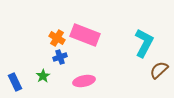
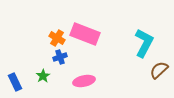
pink rectangle: moved 1 px up
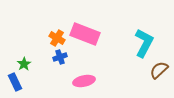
green star: moved 19 px left, 12 px up
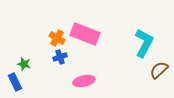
green star: rotated 24 degrees counterclockwise
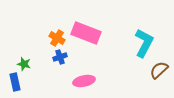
pink rectangle: moved 1 px right, 1 px up
blue rectangle: rotated 12 degrees clockwise
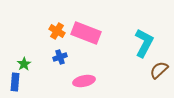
orange cross: moved 7 px up
green star: rotated 24 degrees clockwise
blue rectangle: rotated 18 degrees clockwise
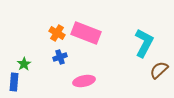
orange cross: moved 2 px down
blue rectangle: moved 1 px left
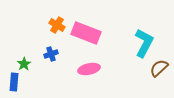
orange cross: moved 8 px up
blue cross: moved 9 px left, 3 px up
brown semicircle: moved 2 px up
pink ellipse: moved 5 px right, 12 px up
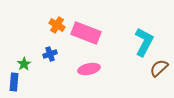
cyan L-shape: moved 1 px up
blue cross: moved 1 px left
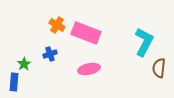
brown semicircle: rotated 42 degrees counterclockwise
